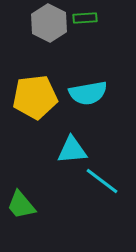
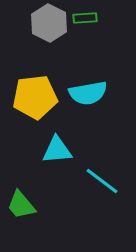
cyan triangle: moved 15 px left
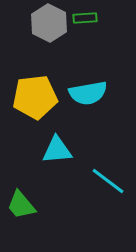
cyan line: moved 6 px right
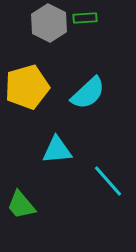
cyan semicircle: rotated 33 degrees counterclockwise
yellow pentagon: moved 8 px left, 10 px up; rotated 9 degrees counterclockwise
cyan line: rotated 12 degrees clockwise
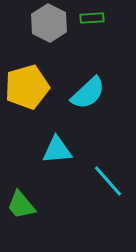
green rectangle: moved 7 px right
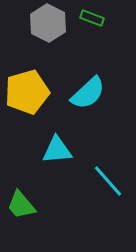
green rectangle: rotated 25 degrees clockwise
gray hexagon: moved 1 px left
yellow pentagon: moved 5 px down
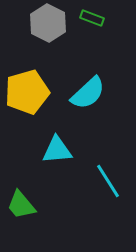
cyan line: rotated 9 degrees clockwise
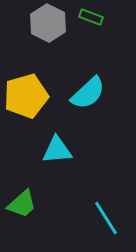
green rectangle: moved 1 px left, 1 px up
yellow pentagon: moved 1 px left, 4 px down
cyan line: moved 2 px left, 37 px down
green trapezoid: moved 1 px right, 1 px up; rotated 92 degrees counterclockwise
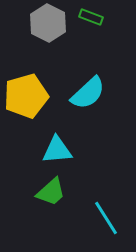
green trapezoid: moved 29 px right, 12 px up
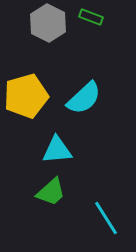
cyan semicircle: moved 4 px left, 5 px down
